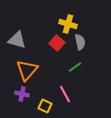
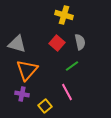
yellow cross: moved 4 px left, 9 px up
gray triangle: moved 4 px down
green line: moved 3 px left, 1 px up
pink line: moved 2 px right, 2 px up
yellow square: rotated 24 degrees clockwise
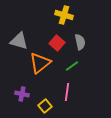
gray triangle: moved 2 px right, 3 px up
orange triangle: moved 13 px right, 7 px up; rotated 10 degrees clockwise
pink line: rotated 36 degrees clockwise
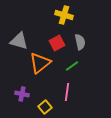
red square: rotated 21 degrees clockwise
yellow square: moved 1 px down
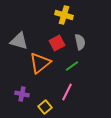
pink line: rotated 18 degrees clockwise
